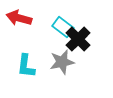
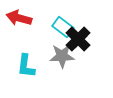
gray star: moved 6 px up; rotated 10 degrees clockwise
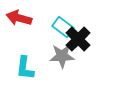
cyan L-shape: moved 1 px left, 2 px down
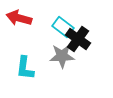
black cross: rotated 10 degrees counterclockwise
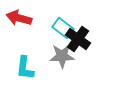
cyan rectangle: moved 1 px down
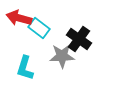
cyan rectangle: moved 24 px left
black cross: moved 1 px right
cyan L-shape: rotated 10 degrees clockwise
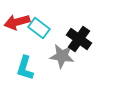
red arrow: moved 2 px left, 4 px down; rotated 30 degrees counterclockwise
gray star: rotated 10 degrees clockwise
